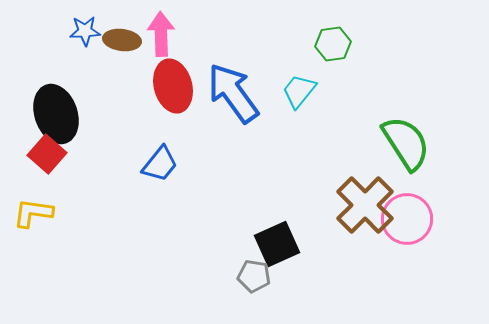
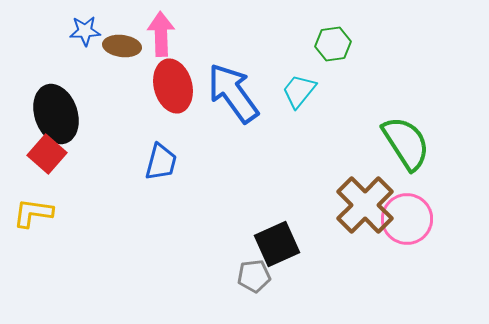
brown ellipse: moved 6 px down
blue trapezoid: moved 1 px right, 2 px up; rotated 24 degrees counterclockwise
gray pentagon: rotated 16 degrees counterclockwise
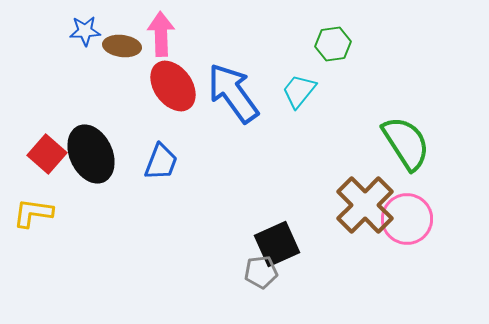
red ellipse: rotated 21 degrees counterclockwise
black ellipse: moved 35 px right, 40 px down; rotated 6 degrees counterclockwise
blue trapezoid: rotated 6 degrees clockwise
gray pentagon: moved 7 px right, 4 px up
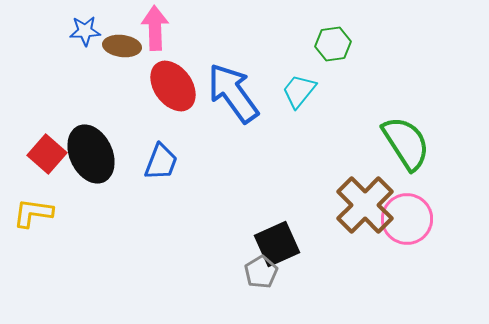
pink arrow: moved 6 px left, 6 px up
gray pentagon: rotated 24 degrees counterclockwise
